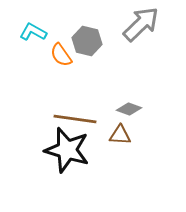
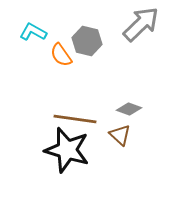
brown triangle: rotated 40 degrees clockwise
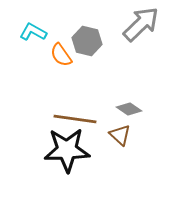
gray diamond: rotated 15 degrees clockwise
black star: rotated 18 degrees counterclockwise
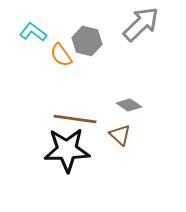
cyan L-shape: rotated 8 degrees clockwise
gray diamond: moved 4 px up
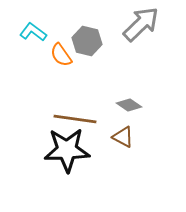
brown triangle: moved 3 px right, 2 px down; rotated 15 degrees counterclockwise
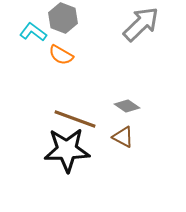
gray hexagon: moved 24 px left, 23 px up; rotated 8 degrees clockwise
orange semicircle: rotated 25 degrees counterclockwise
gray diamond: moved 2 px left, 1 px down
brown line: rotated 12 degrees clockwise
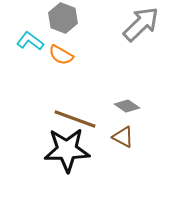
cyan L-shape: moved 3 px left, 9 px down
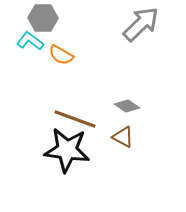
gray hexagon: moved 20 px left; rotated 20 degrees counterclockwise
black star: rotated 9 degrees clockwise
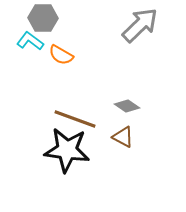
gray arrow: moved 1 px left, 1 px down
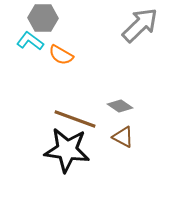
gray diamond: moved 7 px left
